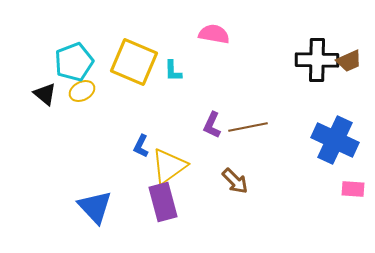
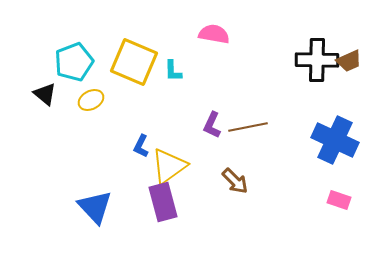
yellow ellipse: moved 9 px right, 9 px down
pink rectangle: moved 14 px left, 11 px down; rotated 15 degrees clockwise
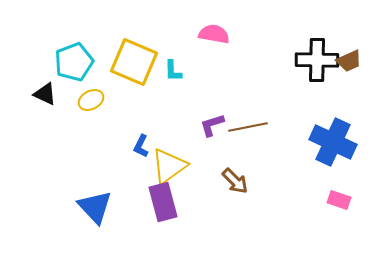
black triangle: rotated 15 degrees counterclockwise
purple L-shape: rotated 48 degrees clockwise
blue cross: moved 2 px left, 2 px down
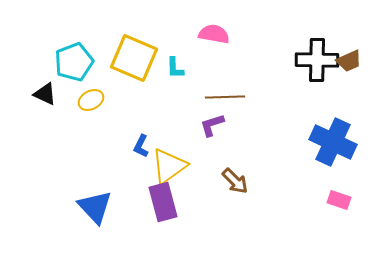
yellow square: moved 4 px up
cyan L-shape: moved 2 px right, 3 px up
brown line: moved 23 px left, 30 px up; rotated 9 degrees clockwise
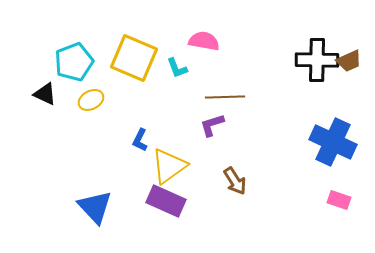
pink semicircle: moved 10 px left, 7 px down
cyan L-shape: moved 2 px right; rotated 20 degrees counterclockwise
blue L-shape: moved 1 px left, 6 px up
brown arrow: rotated 12 degrees clockwise
purple rectangle: moved 3 px right, 1 px up; rotated 51 degrees counterclockwise
